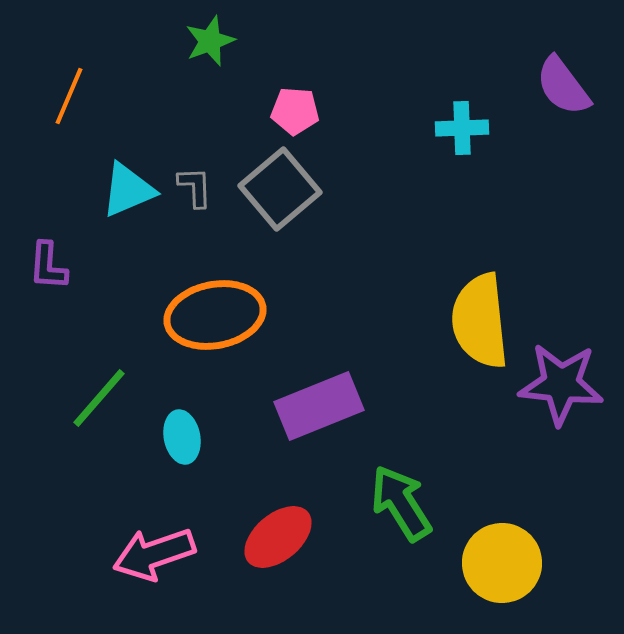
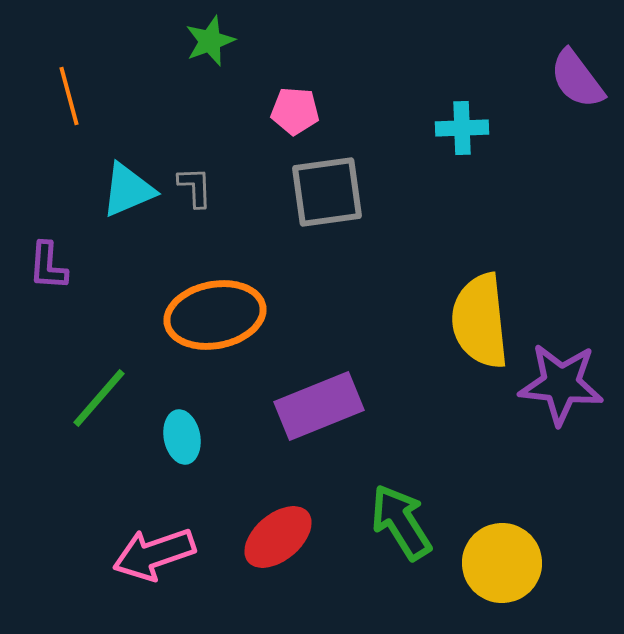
purple semicircle: moved 14 px right, 7 px up
orange line: rotated 38 degrees counterclockwise
gray square: moved 47 px right, 3 px down; rotated 32 degrees clockwise
green arrow: moved 19 px down
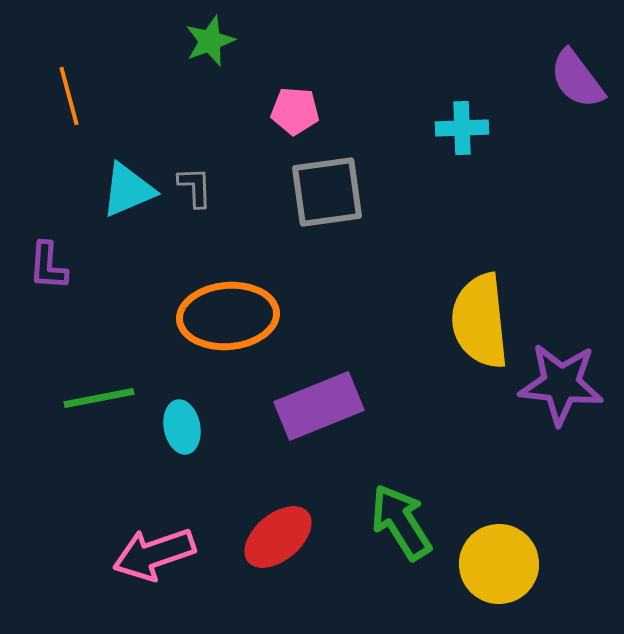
orange ellipse: moved 13 px right, 1 px down; rotated 6 degrees clockwise
green line: rotated 38 degrees clockwise
cyan ellipse: moved 10 px up
yellow circle: moved 3 px left, 1 px down
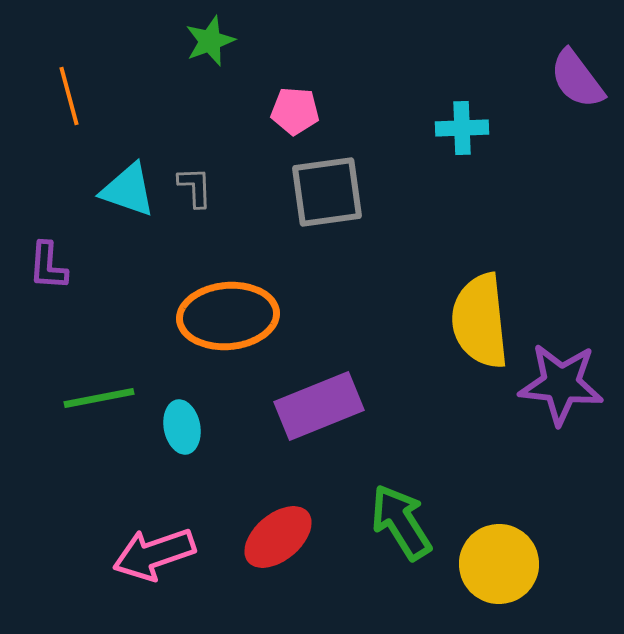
cyan triangle: rotated 42 degrees clockwise
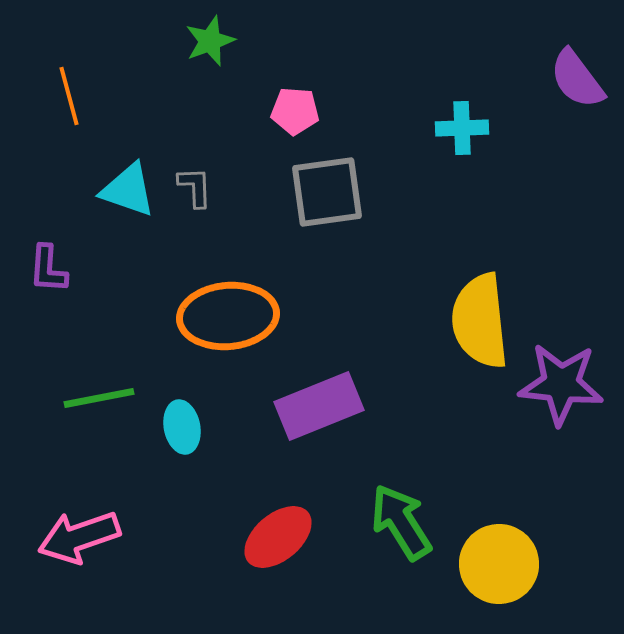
purple L-shape: moved 3 px down
pink arrow: moved 75 px left, 17 px up
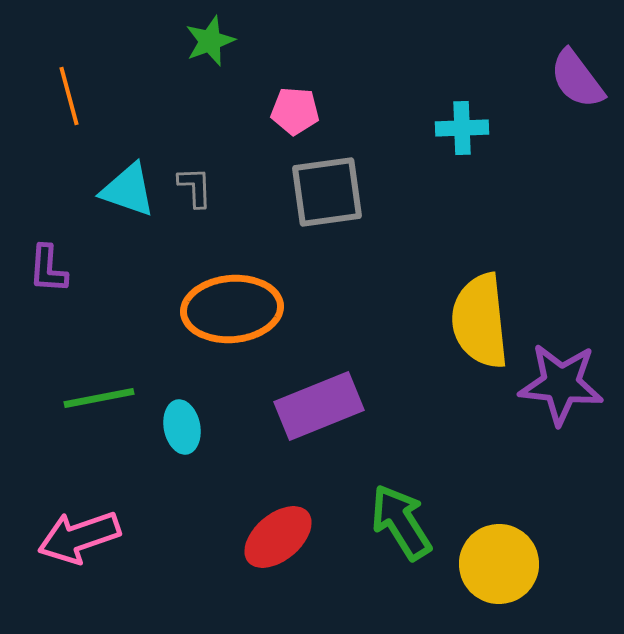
orange ellipse: moved 4 px right, 7 px up
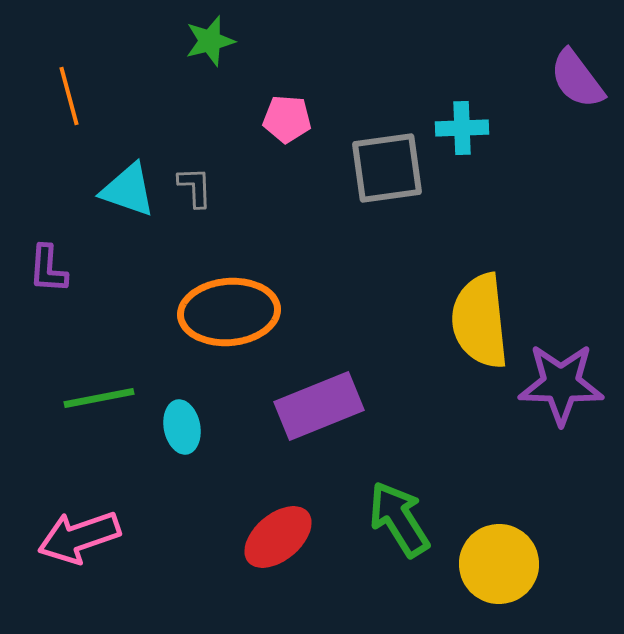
green star: rotated 6 degrees clockwise
pink pentagon: moved 8 px left, 8 px down
gray square: moved 60 px right, 24 px up
orange ellipse: moved 3 px left, 3 px down
purple star: rotated 4 degrees counterclockwise
green arrow: moved 2 px left, 3 px up
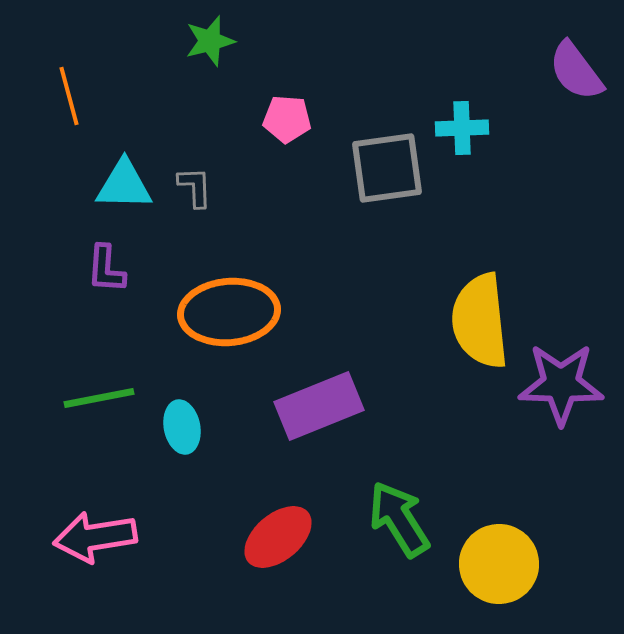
purple semicircle: moved 1 px left, 8 px up
cyan triangle: moved 4 px left, 5 px up; rotated 18 degrees counterclockwise
purple L-shape: moved 58 px right
pink arrow: moved 16 px right; rotated 10 degrees clockwise
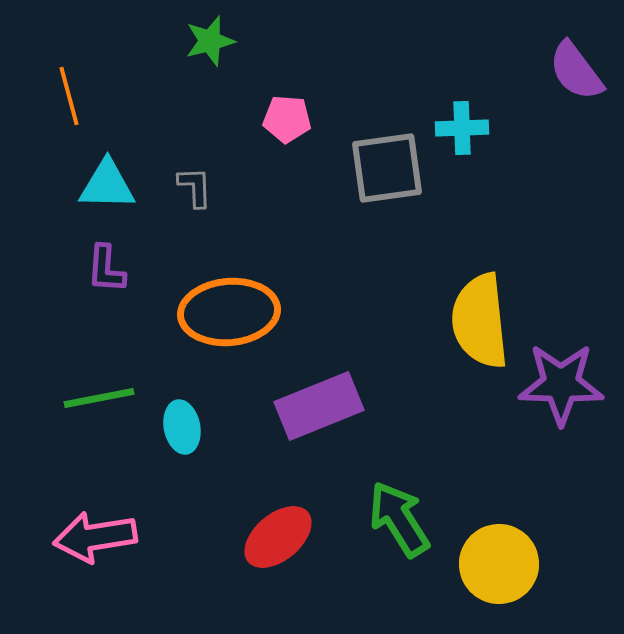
cyan triangle: moved 17 px left
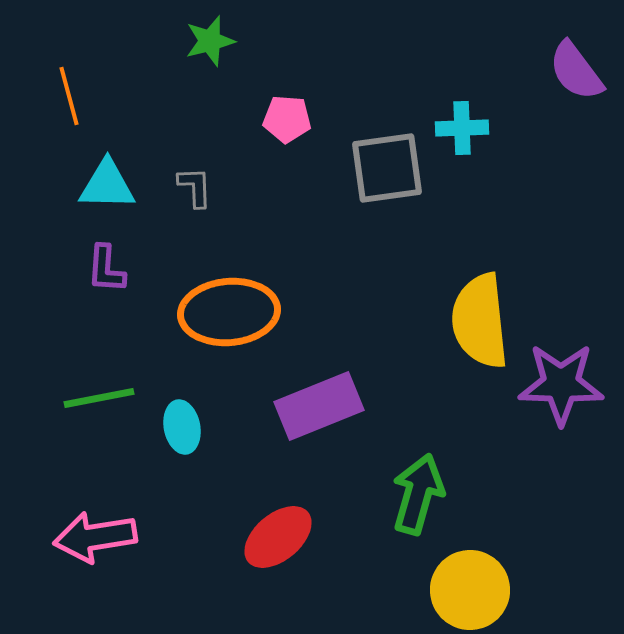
green arrow: moved 19 px right, 25 px up; rotated 48 degrees clockwise
yellow circle: moved 29 px left, 26 px down
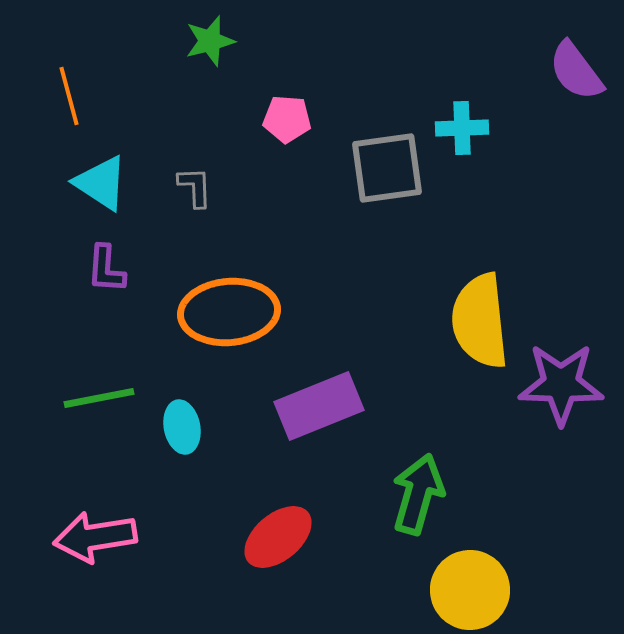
cyan triangle: moved 6 px left, 2 px up; rotated 32 degrees clockwise
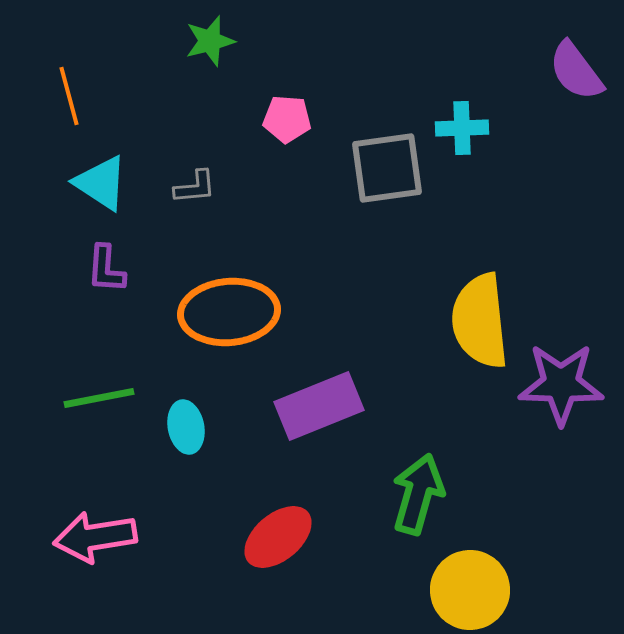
gray L-shape: rotated 87 degrees clockwise
cyan ellipse: moved 4 px right
